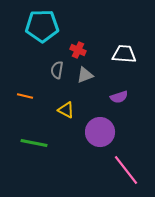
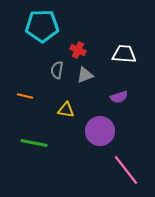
yellow triangle: rotated 18 degrees counterclockwise
purple circle: moved 1 px up
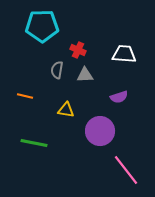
gray triangle: rotated 18 degrees clockwise
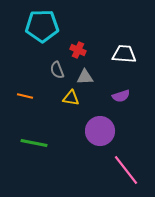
gray semicircle: rotated 30 degrees counterclockwise
gray triangle: moved 2 px down
purple semicircle: moved 2 px right, 1 px up
yellow triangle: moved 5 px right, 12 px up
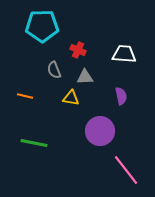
gray semicircle: moved 3 px left
purple semicircle: rotated 84 degrees counterclockwise
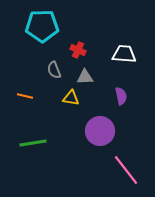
green line: moved 1 px left; rotated 20 degrees counterclockwise
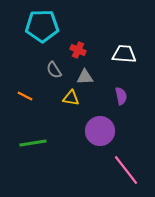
gray semicircle: rotated 12 degrees counterclockwise
orange line: rotated 14 degrees clockwise
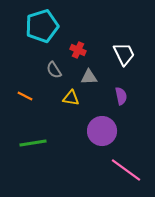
cyan pentagon: rotated 16 degrees counterclockwise
white trapezoid: rotated 60 degrees clockwise
gray triangle: moved 4 px right
purple circle: moved 2 px right
pink line: rotated 16 degrees counterclockwise
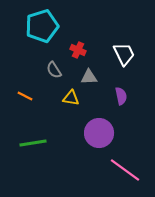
purple circle: moved 3 px left, 2 px down
pink line: moved 1 px left
